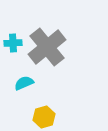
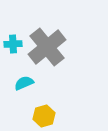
cyan cross: moved 1 px down
yellow hexagon: moved 1 px up
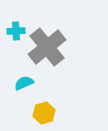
cyan cross: moved 3 px right, 13 px up
yellow hexagon: moved 3 px up
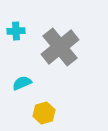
gray cross: moved 13 px right
cyan semicircle: moved 2 px left
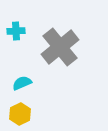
yellow hexagon: moved 24 px left, 1 px down; rotated 10 degrees counterclockwise
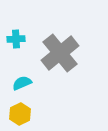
cyan cross: moved 8 px down
gray cross: moved 6 px down
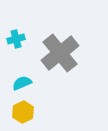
cyan cross: rotated 12 degrees counterclockwise
yellow hexagon: moved 3 px right, 2 px up
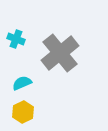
cyan cross: rotated 36 degrees clockwise
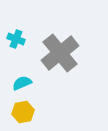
yellow hexagon: rotated 15 degrees clockwise
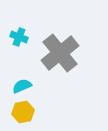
cyan cross: moved 3 px right, 2 px up
cyan semicircle: moved 3 px down
